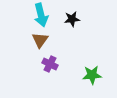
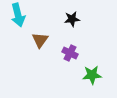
cyan arrow: moved 23 px left
purple cross: moved 20 px right, 11 px up
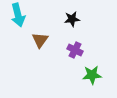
purple cross: moved 5 px right, 3 px up
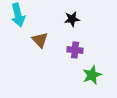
brown triangle: rotated 18 degrees counterclockwise
purple cross: rotated 21 degrees counterclockwise
green star: rotated 18 degrees counterclockwise
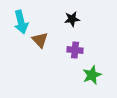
cyan arrow: moved 3 px right, 7 px down
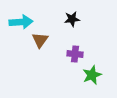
cyan arrow: rotated 80 degrees counterclockwise
brown triangle: rotated 18 degrees clockwise
purple cross: moved 4 px down
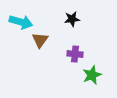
cyan arrow: rotated 20 degrees clockwise
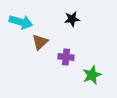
brown triangle: moved 2 px down; rotated 12 degrees clockwise
purple cross: moved 9 px left, 3 px down
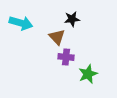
cyan arrow: moved 1 px down
brown triangle: moved 17 px right, 5 px up; rotated 30 degrees counterclockwise
green star: moved 4 px left, 1 px up
